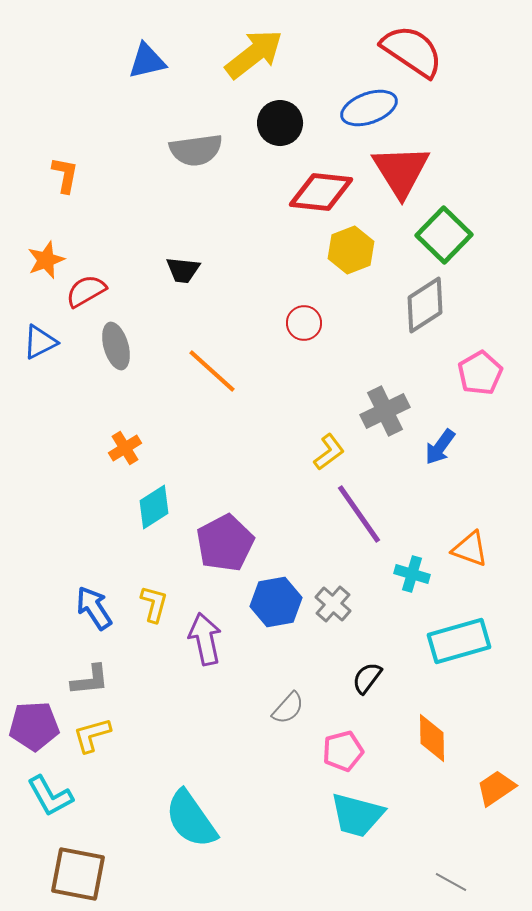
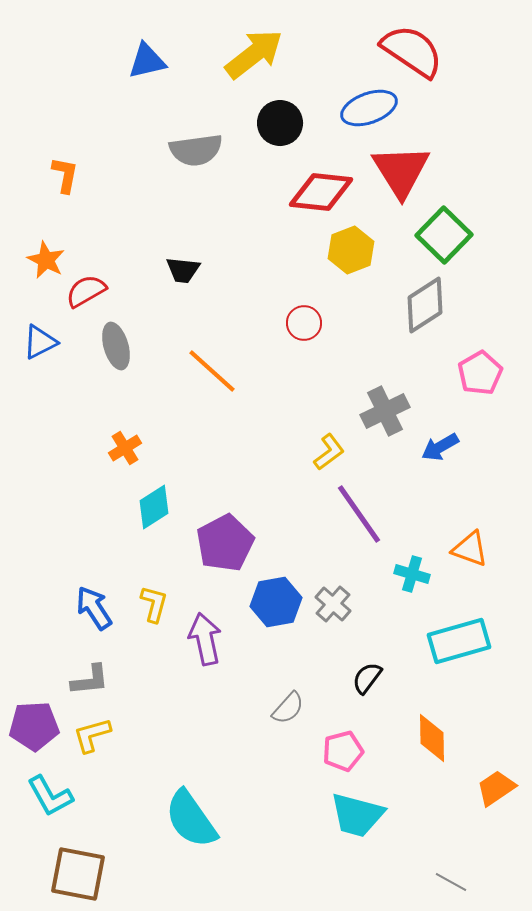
orange star at (46, 260): rotated 24 degrees counterclockwise
blue arrow at (440, 447): rotated 24 degrees clockwise
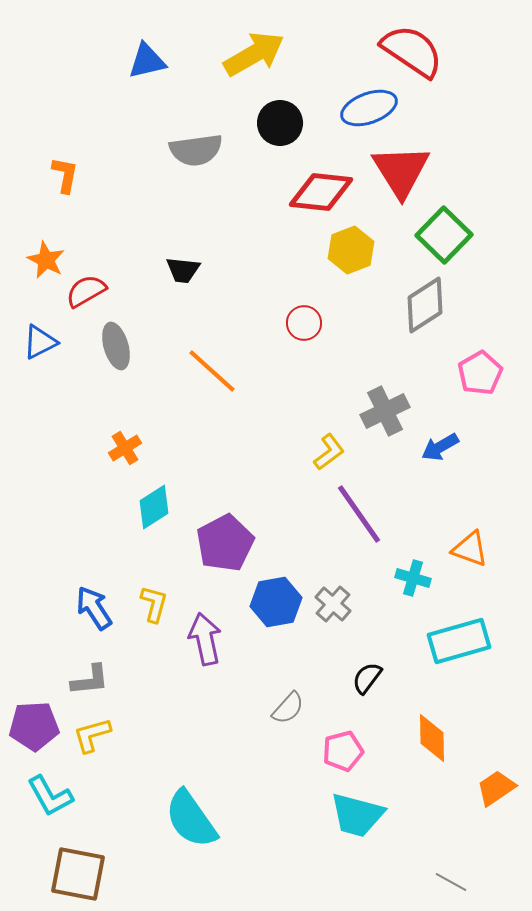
yellow arrow at (254, 54): rotated 8 degrees clockwise
cyan cross at (412, 574): moved 1 px right, 4 px down
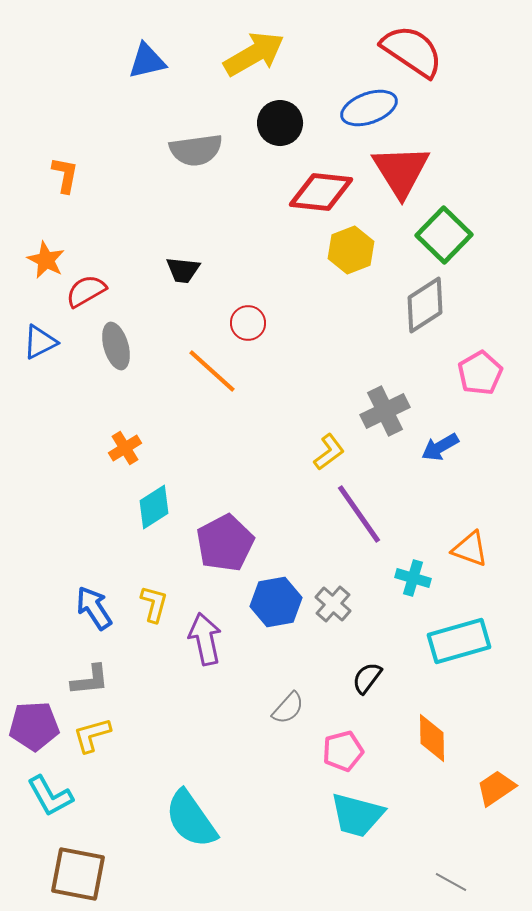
red circle at (304, 323): moved 56 px left
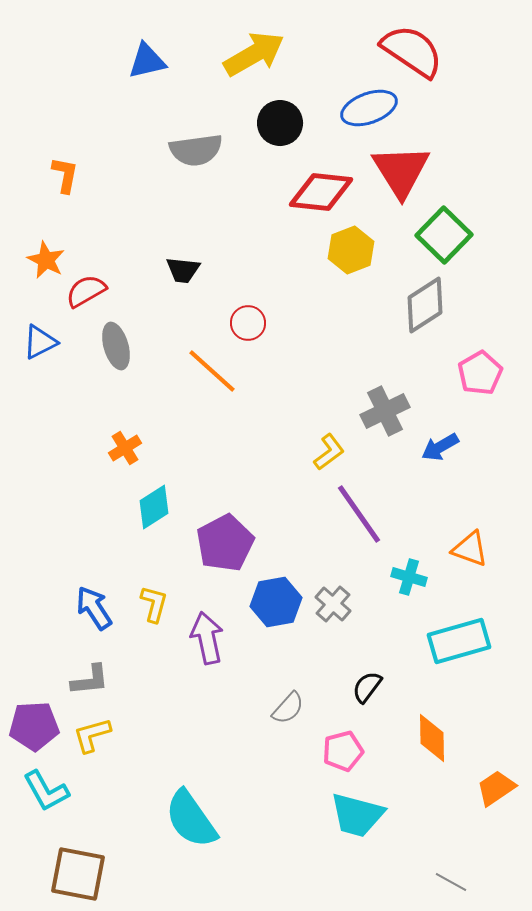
cyan cross at (413, 578): moved 4 px left, 1 px up
purple arrow at (205, 639): moved 2 px right, 1 px up
black semicircle at (367, 678): moved 9 px down
cyan L-shape at (50, 796): moved 4 px left, 5 px up
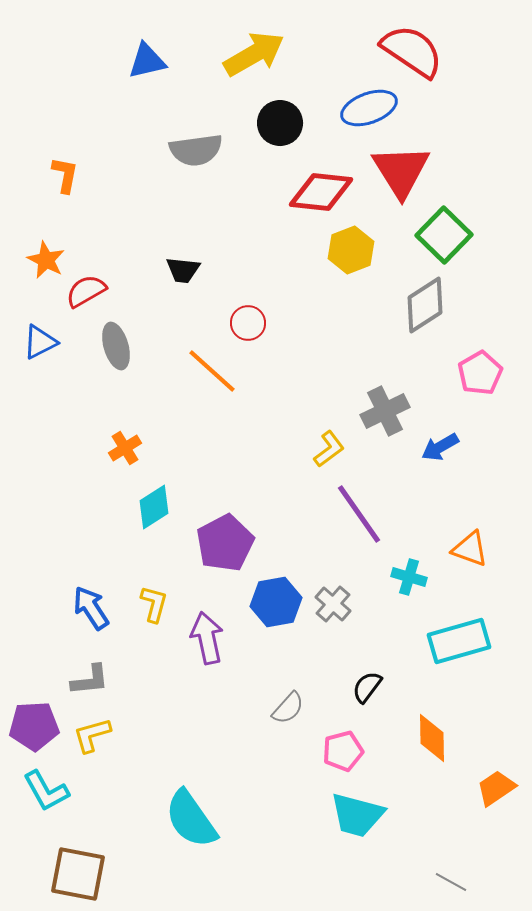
yellow L-shape at (329, 452): moved 3 px up
blue arrow at (94, 608): moved 3 px left
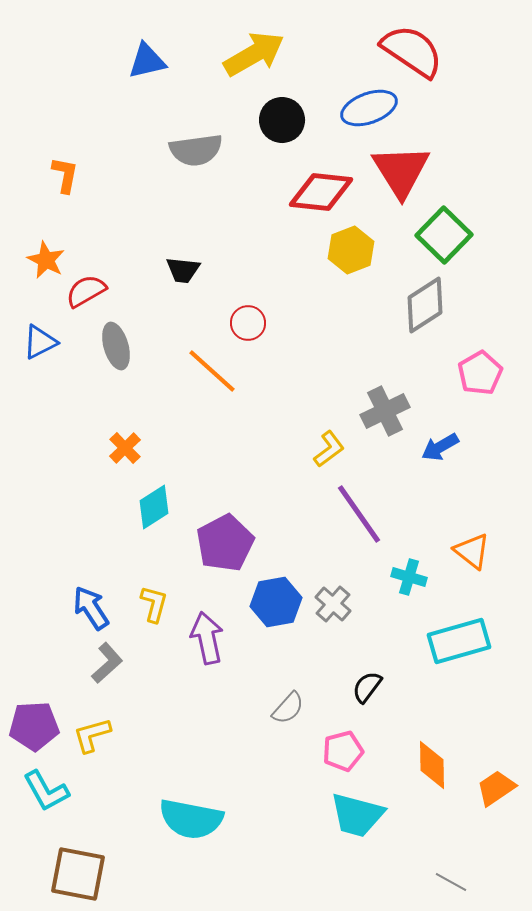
black circle at (280, 123): moved 2 px right, 3 px up
orange cross at (125, 448): rotated 12 degrees counterclockwise
orange triangle at (470, 549): moved 2 px right, 2 px down; rotated 18 degrees clockwise
gray L-shape at (90, 680): moved 17 px right, 17 px up; rotated 36 degrees counterclockwise
orange diamond at (432, 738): moved 27 px down
cyan semicircle at (191, 819): rotated 44 degrees counterclockwise
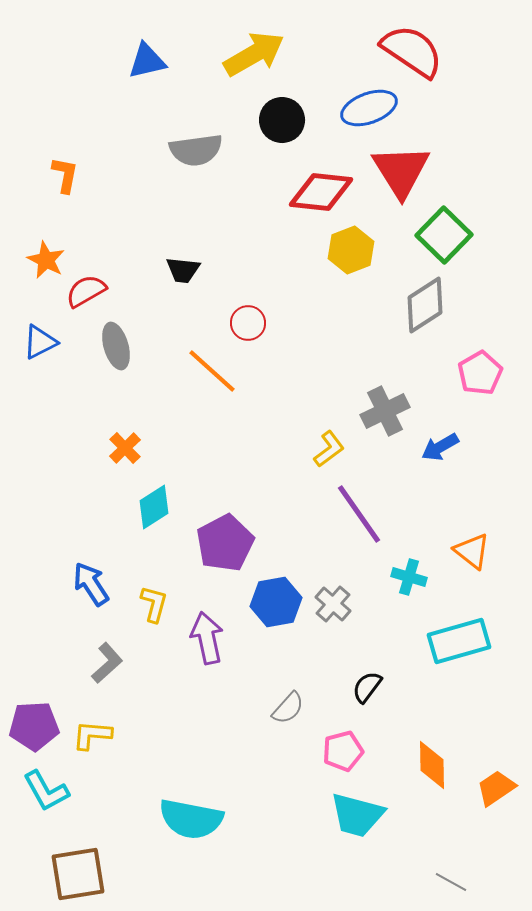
blue arrow at (91, 608): moved 24 px up
yellow L-shape at (92, 735): rotated 21 degrees clockwise
brown square at (78, 874): rotated 20 degrees counterclockwise
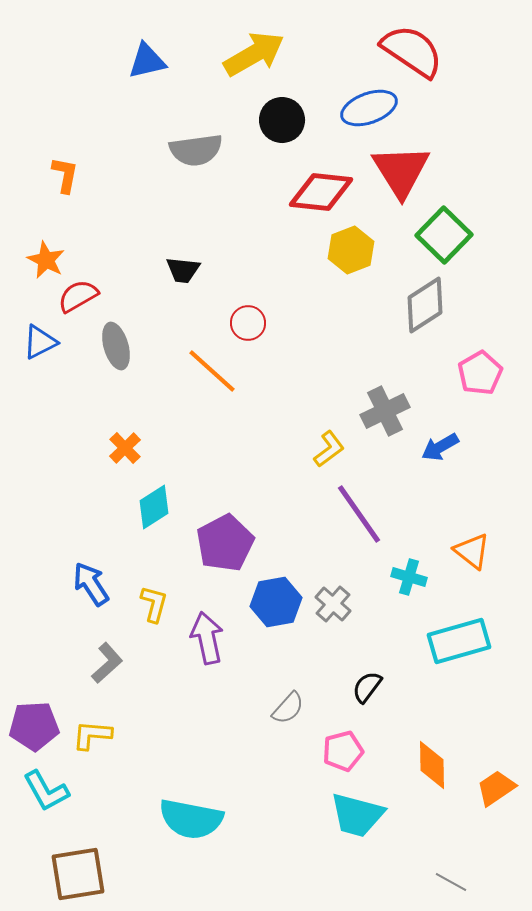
red semicircle at (86, 291): moved 8 px left, 5 px down
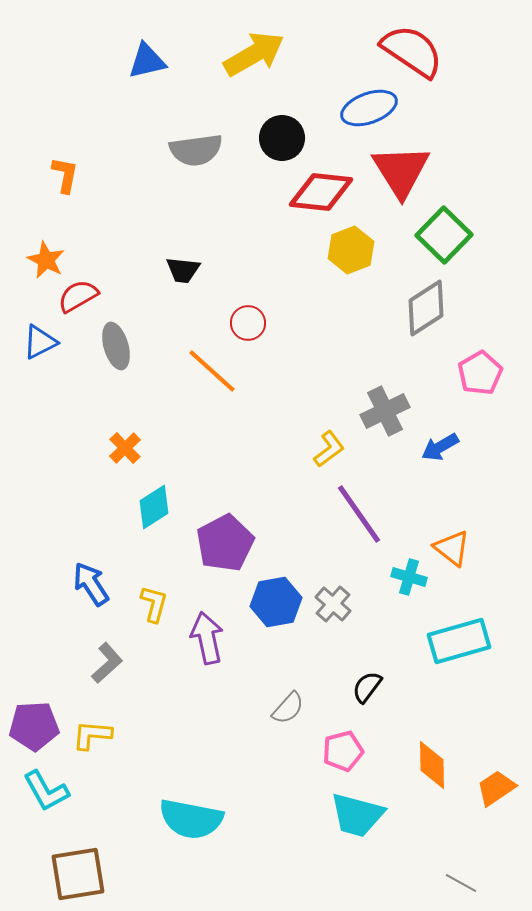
black circle at (282, 120): moved 18 px down
gray diamond at (425, 305): moved 1 px right, 3 px down
orange triangle at (472, 551): moved 20 px left, 3 px up
gray line at (451, 882): moved 10 px right, 1 px down
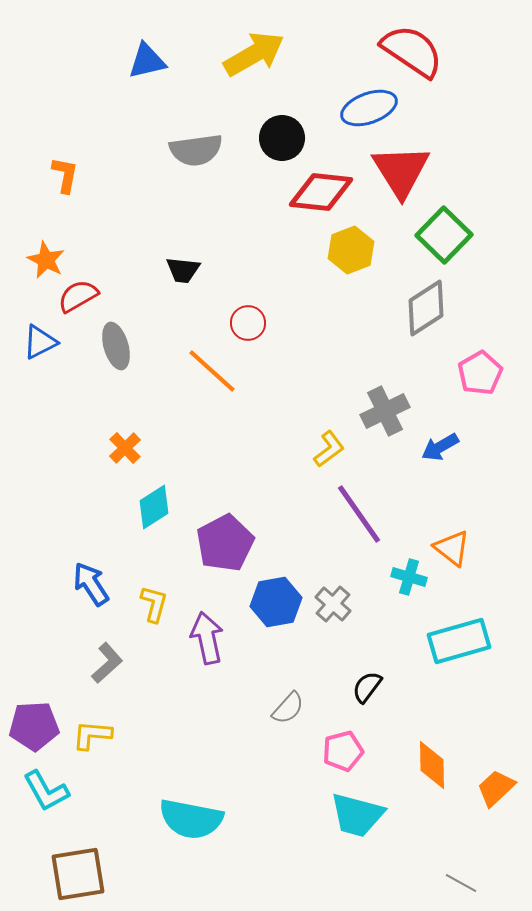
orange trapezoid at (496, 788): rotated 9 degrees counterclockwise
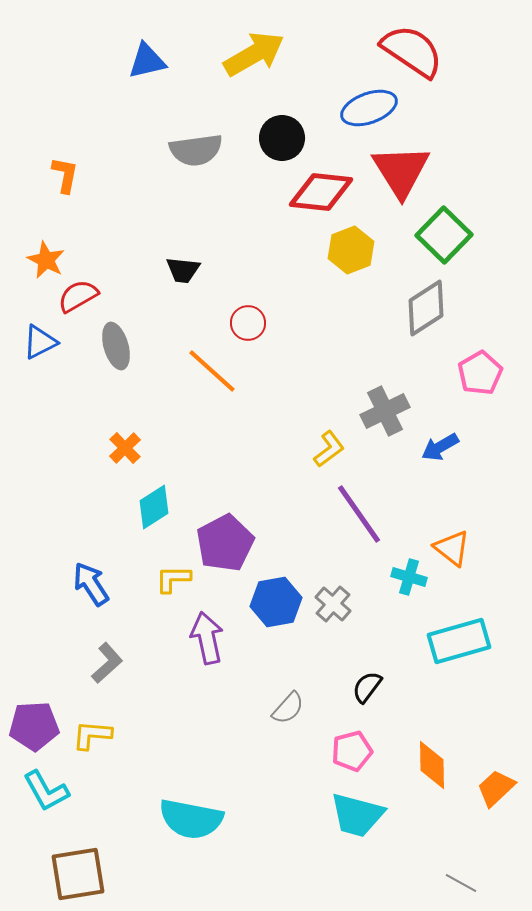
yellow L-shape at (154, 604): moved 19 px right, 25 px up; rotated 105 degrees counterclockwise
pink pentagon at (343, 751): moved 9 px right
